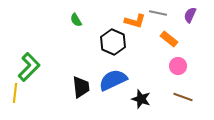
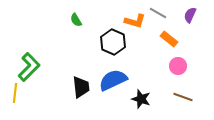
gray line: rotated 18 degrees clockwise
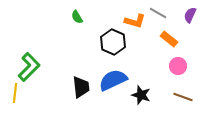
green semicircle: moved 1 px right, 3 px up
black star: moved 4 px up
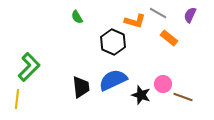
orange rectangle: moved 1 px up
pink circle: moved 15 px left, 18 px down
yellow line: moved 2 px right, 6 px down
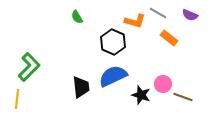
purple semicircle: rotated 91 degrees counterclockwise
blue semicircle: moved 4 px up
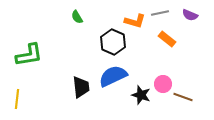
gray line: moved 2 px right; rotated 42 degrees counterclockwise
orange rectangle: moved 2 px left, 1 px down
green L-shape: moved 12 px up; rotated 36 degrees clockwise
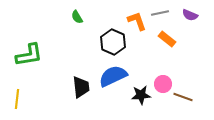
orange L-shape: moved 2 px right; rotated 125 degrees counterclockwise
black star: rotated 24 degrees counterclockwise
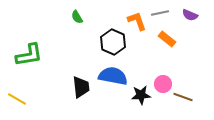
blue semicircle: rotated 36 degrees clockwise
yellow line: rotated 66 degrees counterclockwise
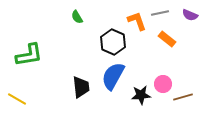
blue semicircle: rotated 72 degrees counterclockwise
brown line: rotated 36 degrees counterclockwise
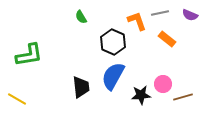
green semicircle: moved 4 px right
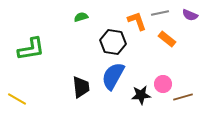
green semicircle: rotated 104 degrees clockwise
black hexagon: rotated 15 degrees counterclockwise
green L-shape: moved 2 px right, 6 px up
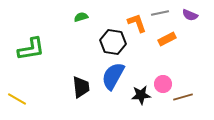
orange L-shape: moved 2 px down
orange rectangle: rotated 66 degrees counterclockwise
